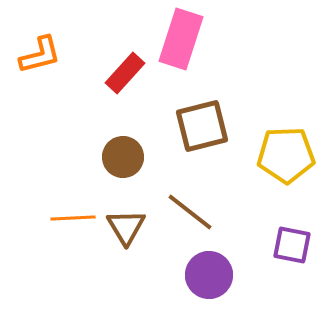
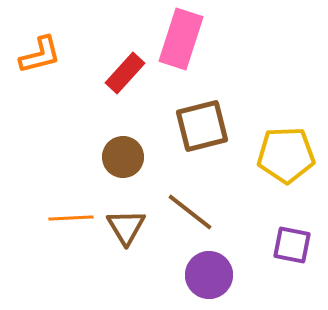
orange line: moved 2 px left
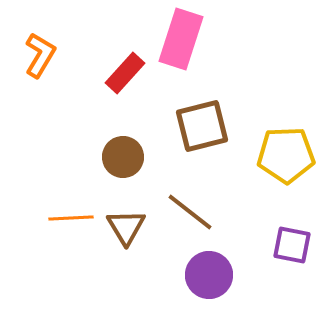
orange L-shape: rotated 45 degrees counterclockwise
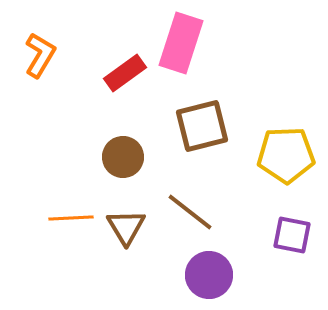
pink rectangle: moved 4 px down
red rectangle: rotated 12 degrees clockwise
purple square: moved 10 px up
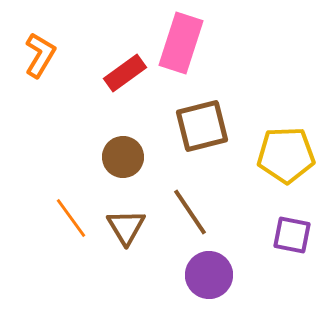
brown line: rotated 18 degrees clockwise
orange line: rotated 57 degrees clockwise
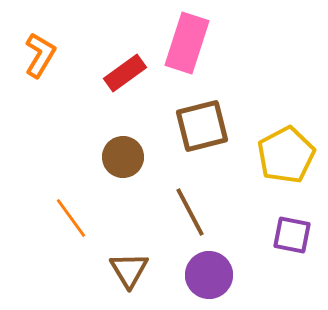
pink rectangle: moved 6 px right
yellow pentagon: rotated 26 degrees counterclockwise
brown line: rotated 6 degrees clockwise
brown triangle: moved 3 px right, 43 px down
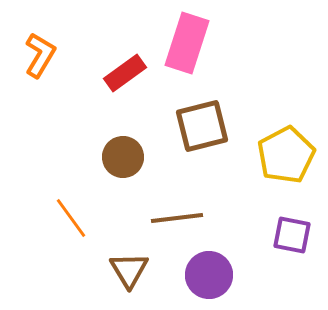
brown line: moved 13 px left, 6 px down; rotated 69 degrees counterclockwise
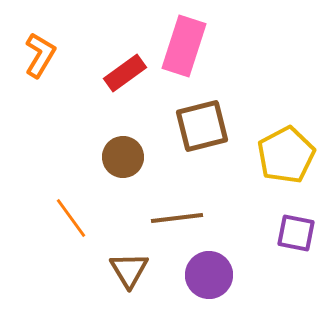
pink rectangle: moved 3 px left, 3 px down
purple square: moved 4 px right, 2 px up
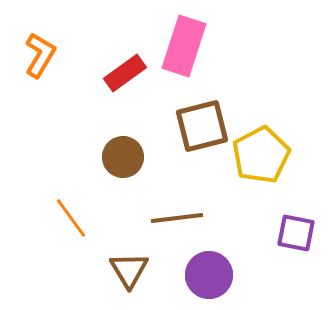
yellow pentagon: moved 25 px left
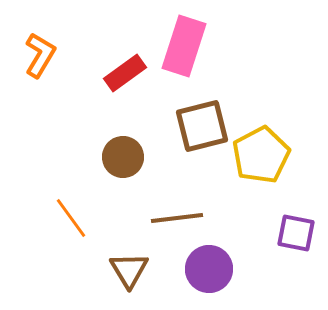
purple circle: moved 6 px up
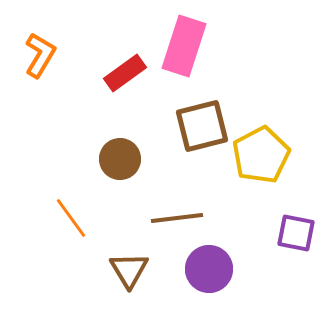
brown circle: moved 3 px left, 2 px down
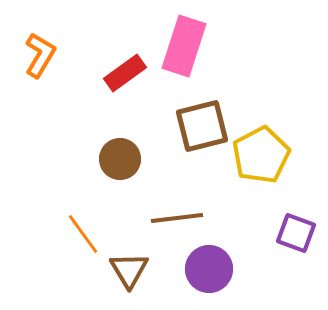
orange line: moved 12 px right, 16 px down
purple square: rotated 9 degrees clockwise
